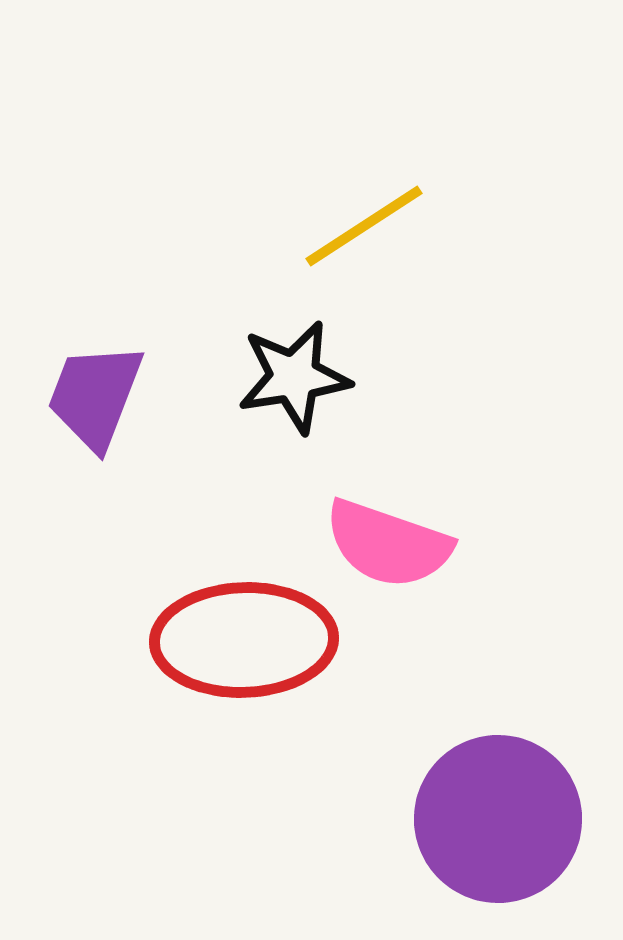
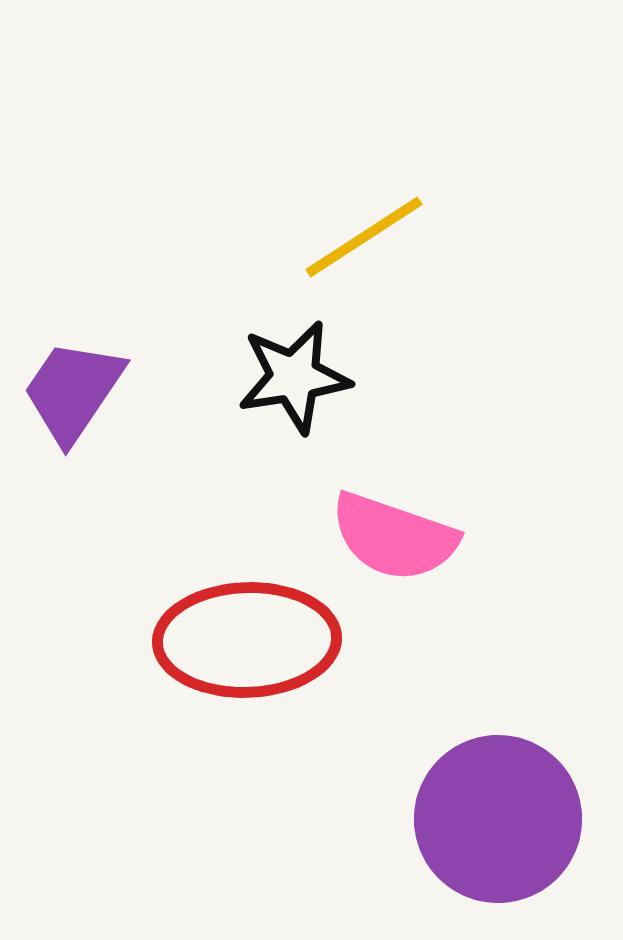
yellow line: moved 11 px down
purple trapezoid: moved 22 px left, 5 px up; rotated 13 degrees clockwise
pink semicircle: moved 6 px right, 7 px up
red ellipse: moved 3 px right
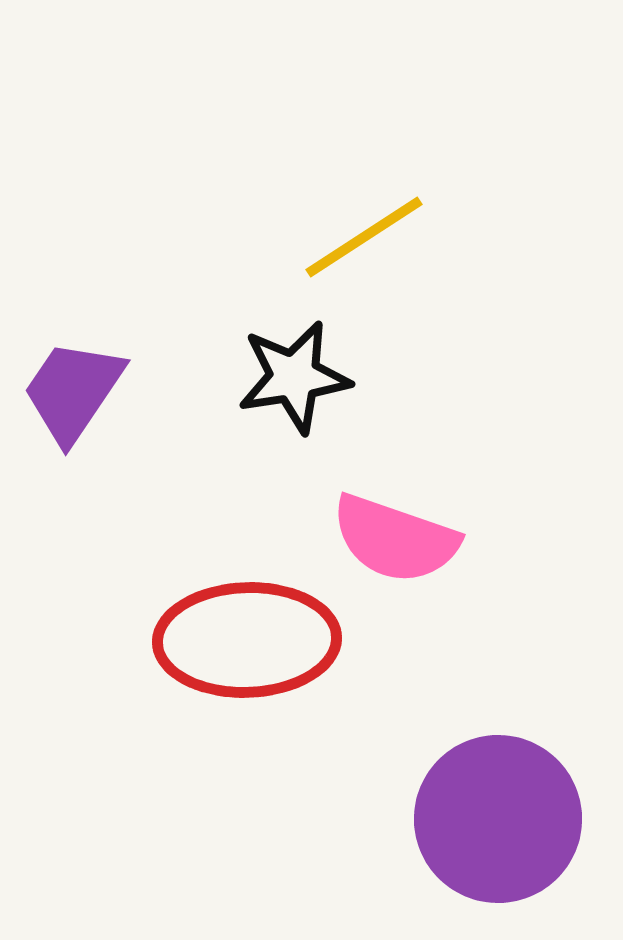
pink semicircle: moved 1 px right, 2 px down
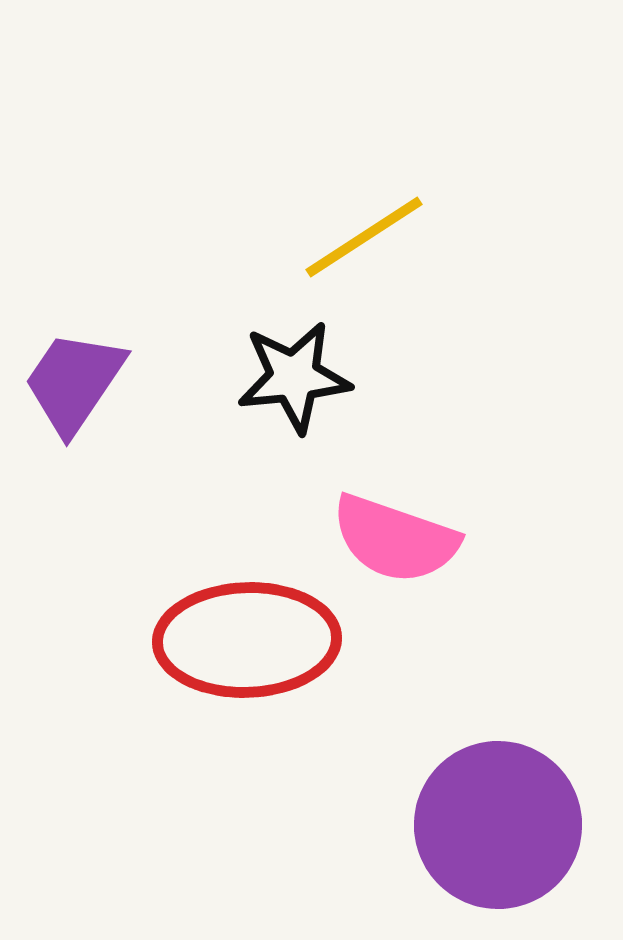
black star: rotated 3 degrees clockwise
purple trapezoid: moved 1 px right, 9 px up
purple circle: moved 6 px down
